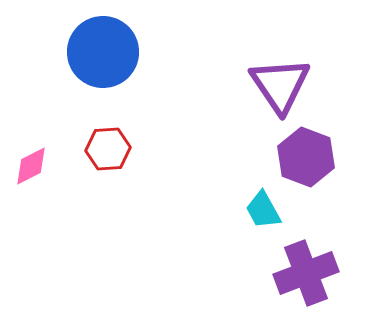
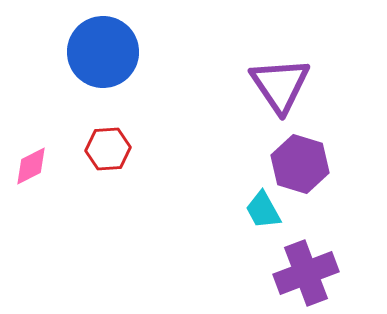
purple hexagon: moved 6 px left, 7 px down; rotated 4 degrees counterclockwise
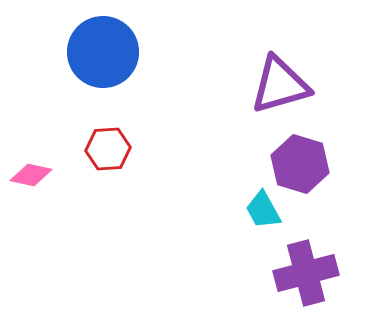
purple triangle: rotated 48 degrees clockwise
pink diamond: moved 9 px down; rotated 39 degrees clockwise
purple cross: rotated 6 degrees clockwise
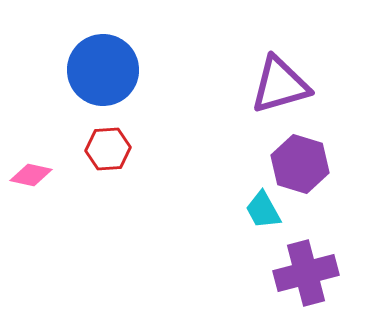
blue circle: moved 18 px down
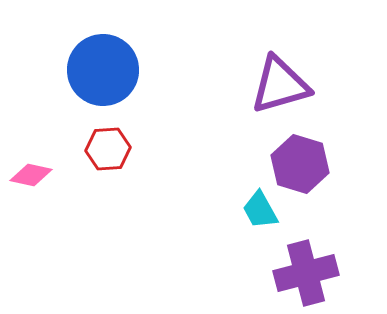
cyan trapezoid: moved 3 px left
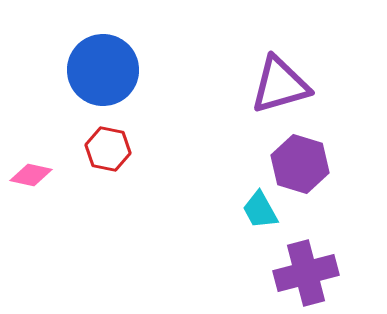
red hexagon: rotated 15 degrees clockwise
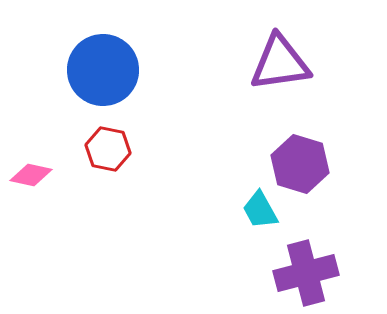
purple triangle: moved 22 px up; rotated 8 degrees clockwise
